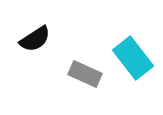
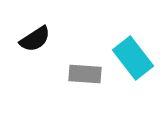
gray rectangle: rotated 20 degrees counterclockwise
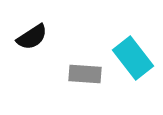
black semicircle: moved 3 px left, 2 px up
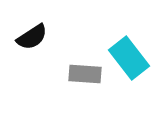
cyan rectangle: moved 4 px left
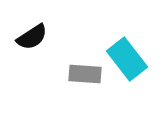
cyan rectangle: moved 2 px left, 1 px down
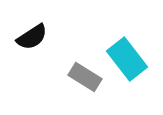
gray rectangle: moved 3 px down; rotated 28 degrees clockwise
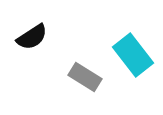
cyan rectangle: moved 6 px right, 4 px up
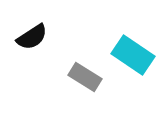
cyan rectangle: rotated 18 degrees counterclockwise
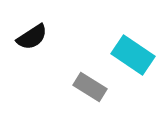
gray rectangle: moved 5 px right, 10 px down
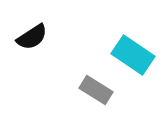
gray rectangle: moved 6 px right, 3 px down
